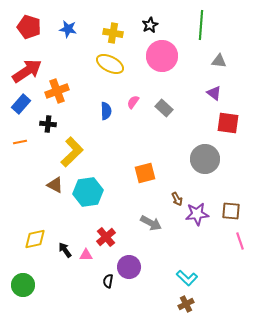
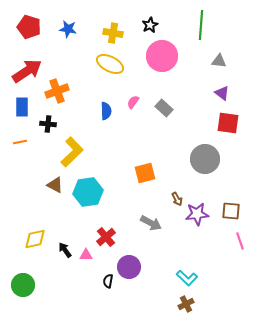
purple triangle: moved 8 px right
blue rectangle: moved 1 px right, 3 px down; rotated 42 degrees counterclockwise
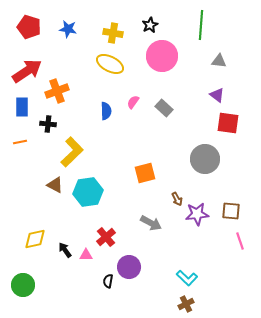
purple triangle: moved 5 px left, 2 px down
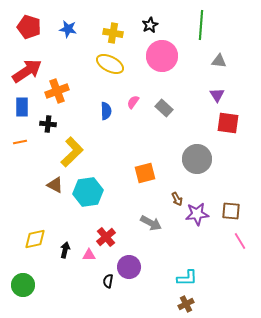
purple triangle: rotated 21 degrees clockwise
gray circle: moved 8 px left
pink line: rotated 12 degrees counterclockwise
black arrow: rotated 49 degrees clockwise
pink triangle: moved 3 px right
cyan L-shape: rotated 45 degrees counterclockwise
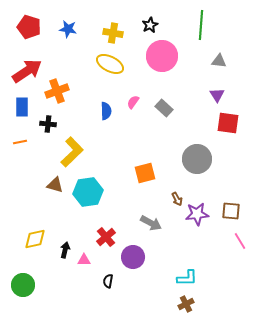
brown triangle: rotated 12 degrees counterclockwise
pink triangle: moved 5 px left, 5 px down
purple circle: moved 4 px right, 10 px up
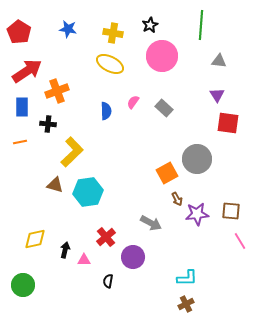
red pentagon: moved 10 px left, 5 px down; rotated 15 degrees clockwise
orange square: moved 22 px right; rotated 15 degrees counterclockwise
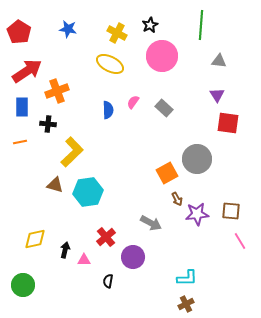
yellow cross: moved 4 px right; rotated 18 degrees clockwise
blue semicircle: moved 2 px right, 1 px up
